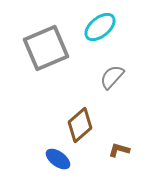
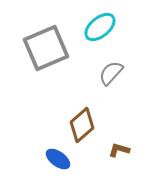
gray semicircle: moved 1 px left, 4 px up
brown diamond: moved 2 px right
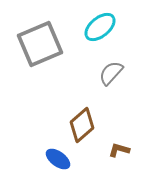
gray square: moved 6 px left, 4 px up
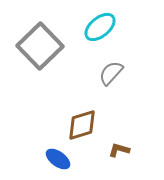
gray square: moved 2 px down; rotated 21 degrees counterclockwise
brown diamond: rotated 24 degrees clockwise
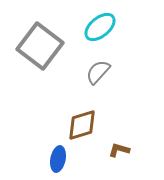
gray square: rotated 9 degrees counterclockwise
gray semicircle: moved 13 px left, 1 px up
blue ellipse: rotated 65 degrees clockwise
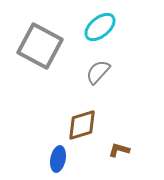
gray square: rotated 9 degrees counterclockwise
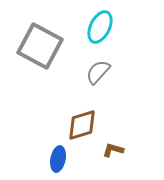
cyan ellipse: rotated 24 degrees counterclockwise
brown L-shape: moved 6 px left
